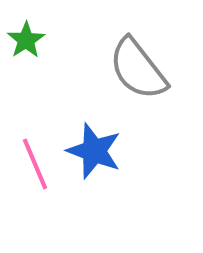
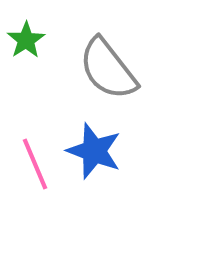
gray semicircle: moved 30 px left
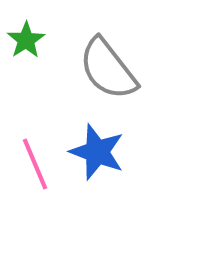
blue star: moved 3 px right, 1 px down
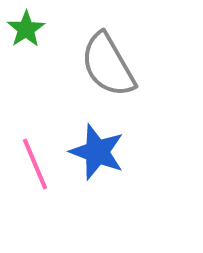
green star: moved 11 px up
gray semicircle: moved 4 px up; rotated 8 degrees clockwise
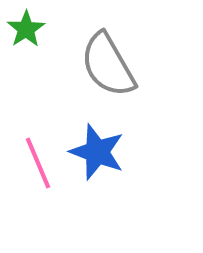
pink line: moved 3 px right, 1 px up
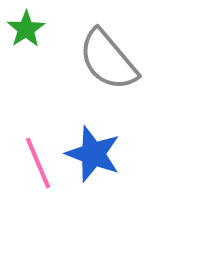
gray semicircle: moved 5 px up; rotated 10 degrees counterclockwise
blue star: moved 4 px left, 2 px down
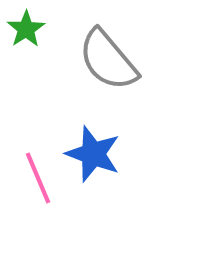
pink line: moved 15 px down
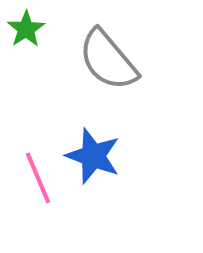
blue star: moved 2 px down
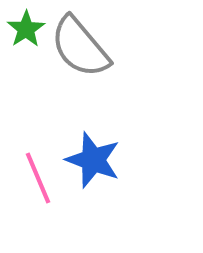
gray semicircle: moved 28 px left, 13 px up
blue star: moved 4 px down
